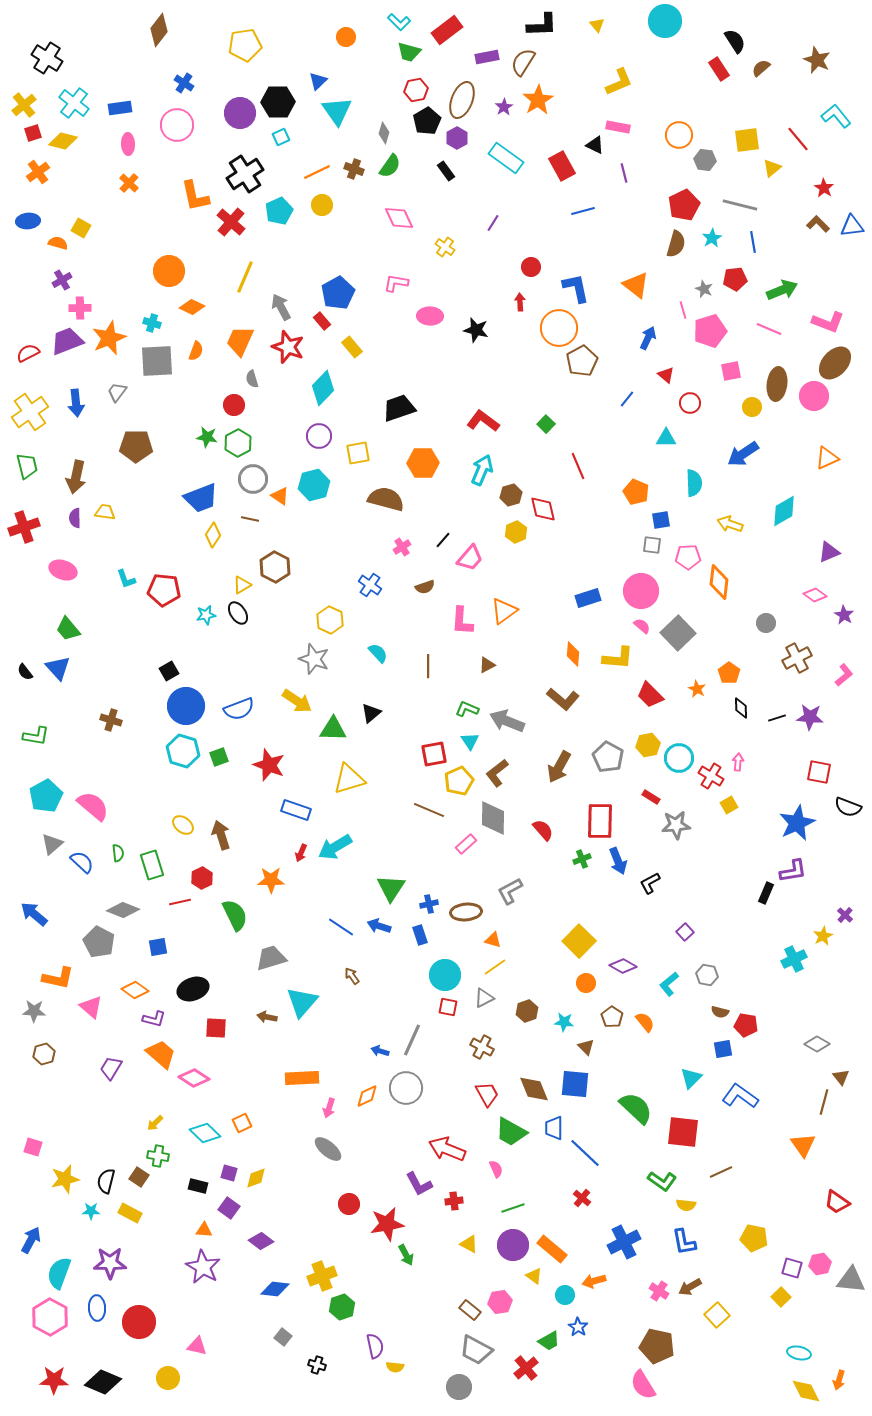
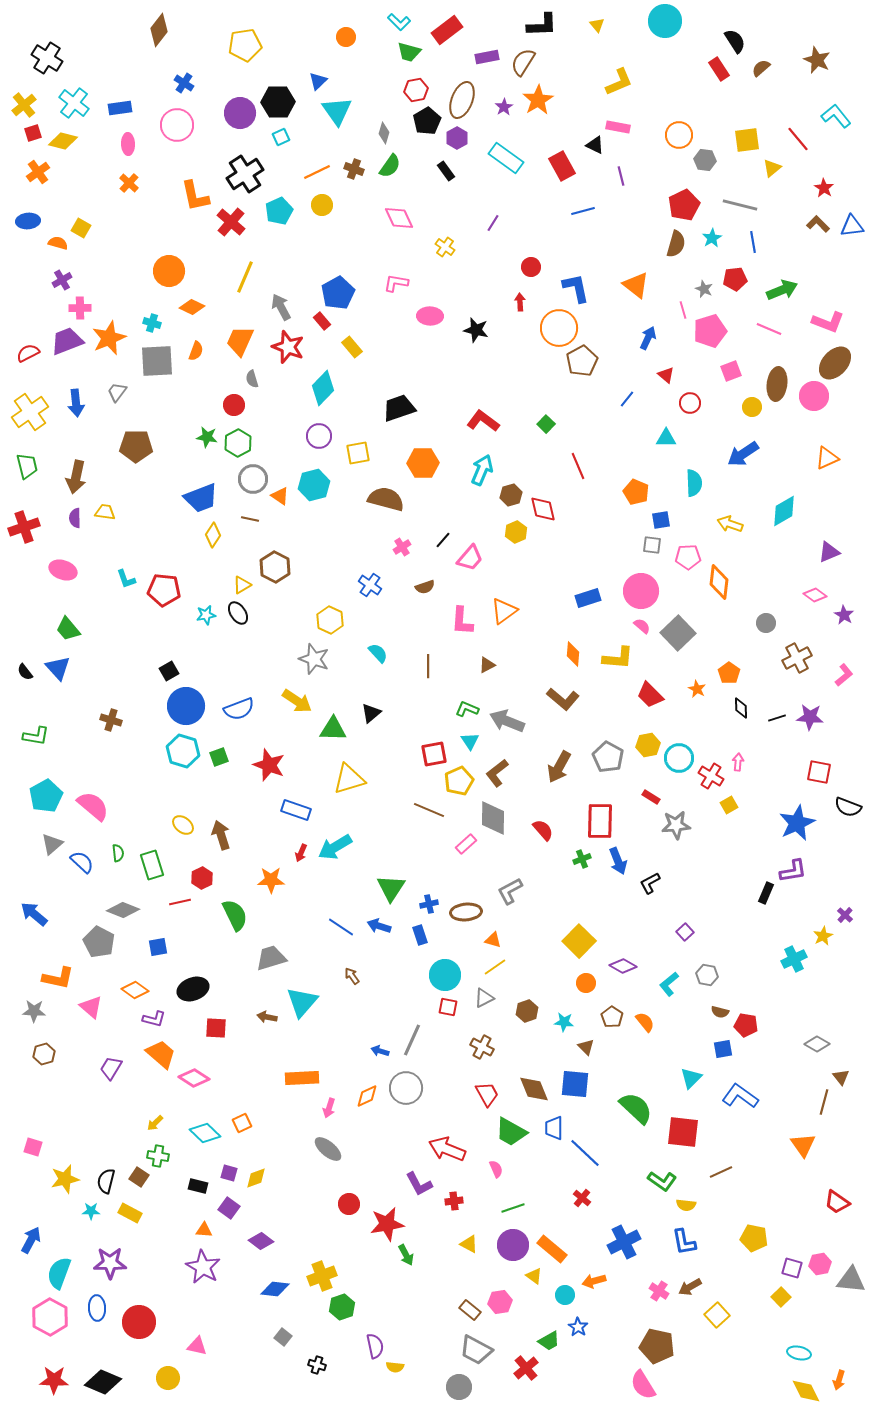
purple line at (624, 173): moved 3 px left, 3 px down
pink square at (731, 371): rotated 10 degrees counterclockwise
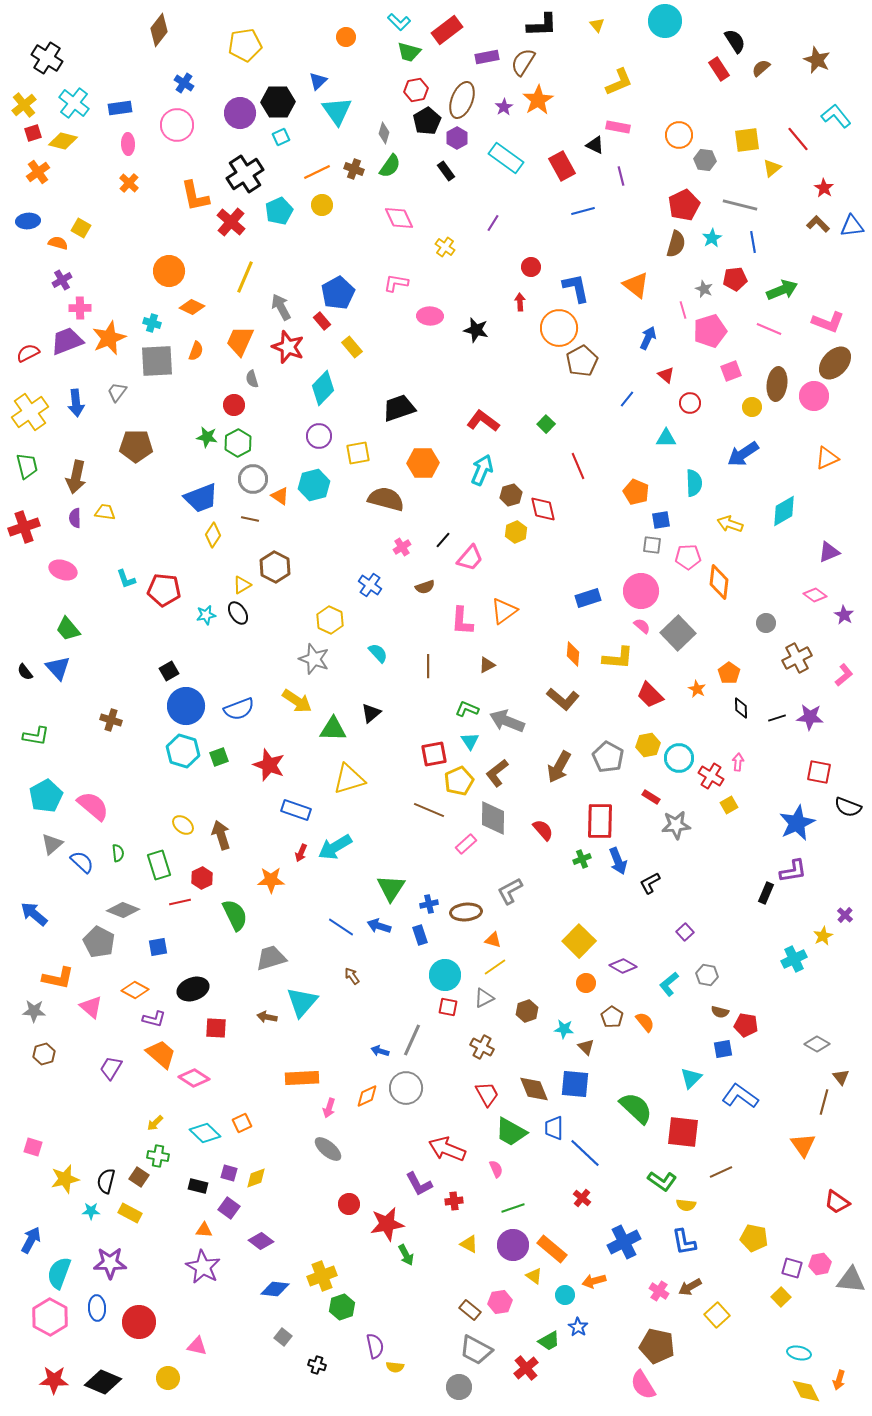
green rectangle at (152, 865): moved 7 px right
orange diamond at (135, 990): rotated 8 degrees counterclockwise
cyan star at (564, 1022): moved 7 px down
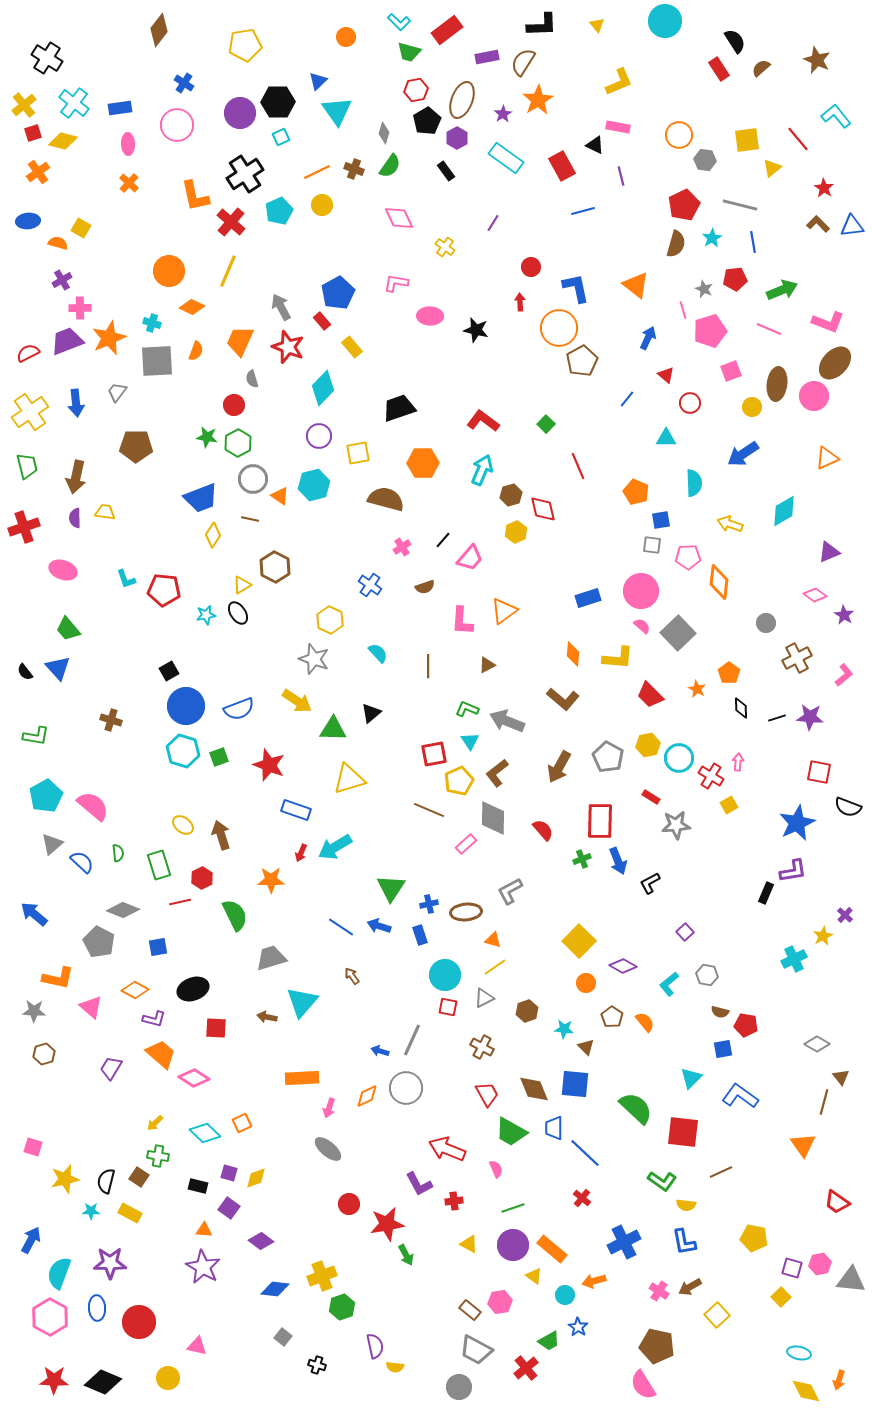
purple star at (504, 107): moved 1 px left, 7 px down
yellow line at (245, 277): moved 17 px left, 6 px up
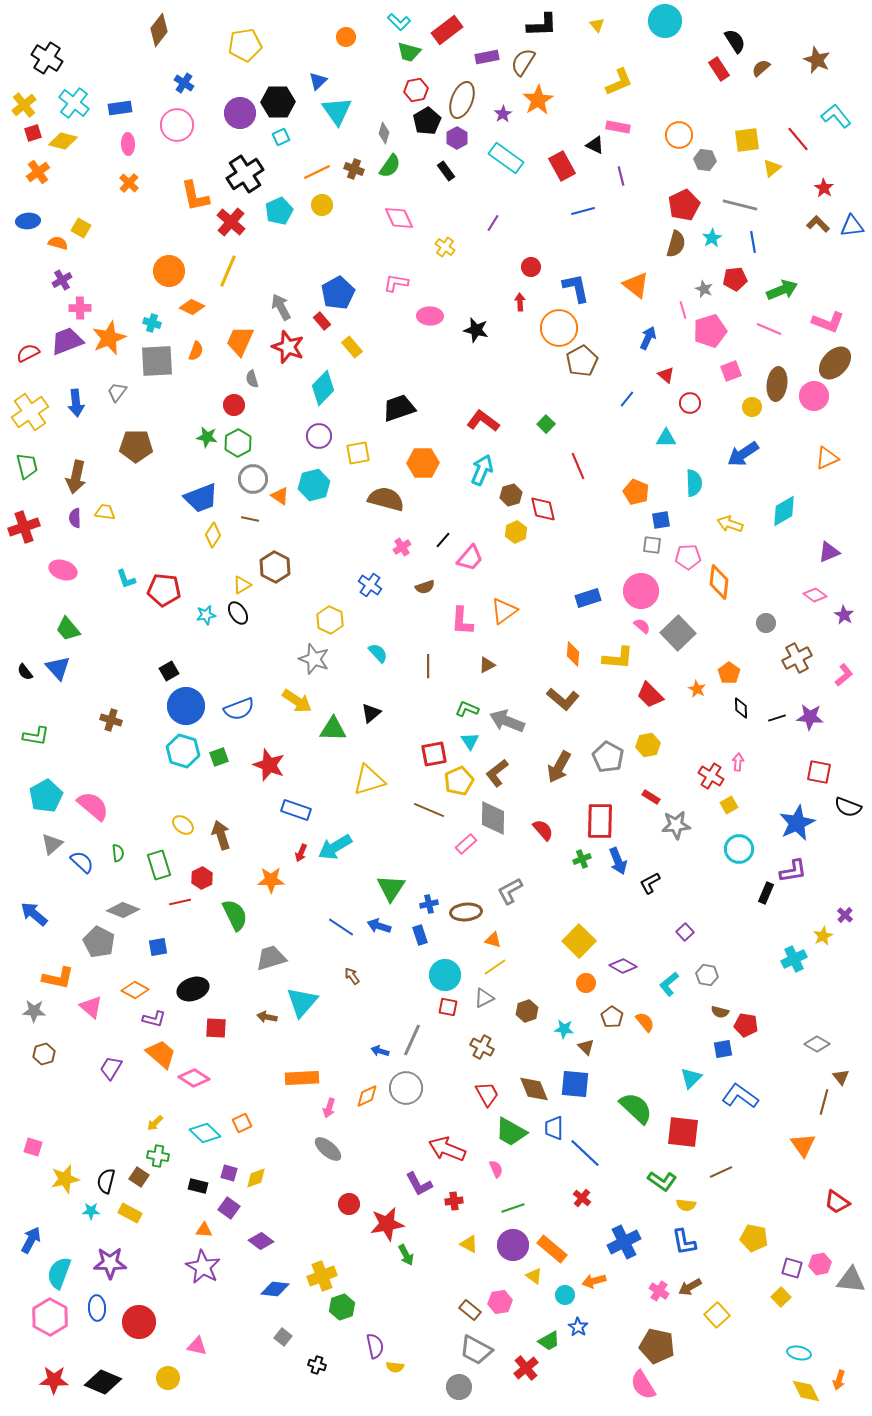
cyan circle at (679, 758): moved 60 px right, 91 px down
yellow triangle at (349, 779): moved 20 px right, 1 px down
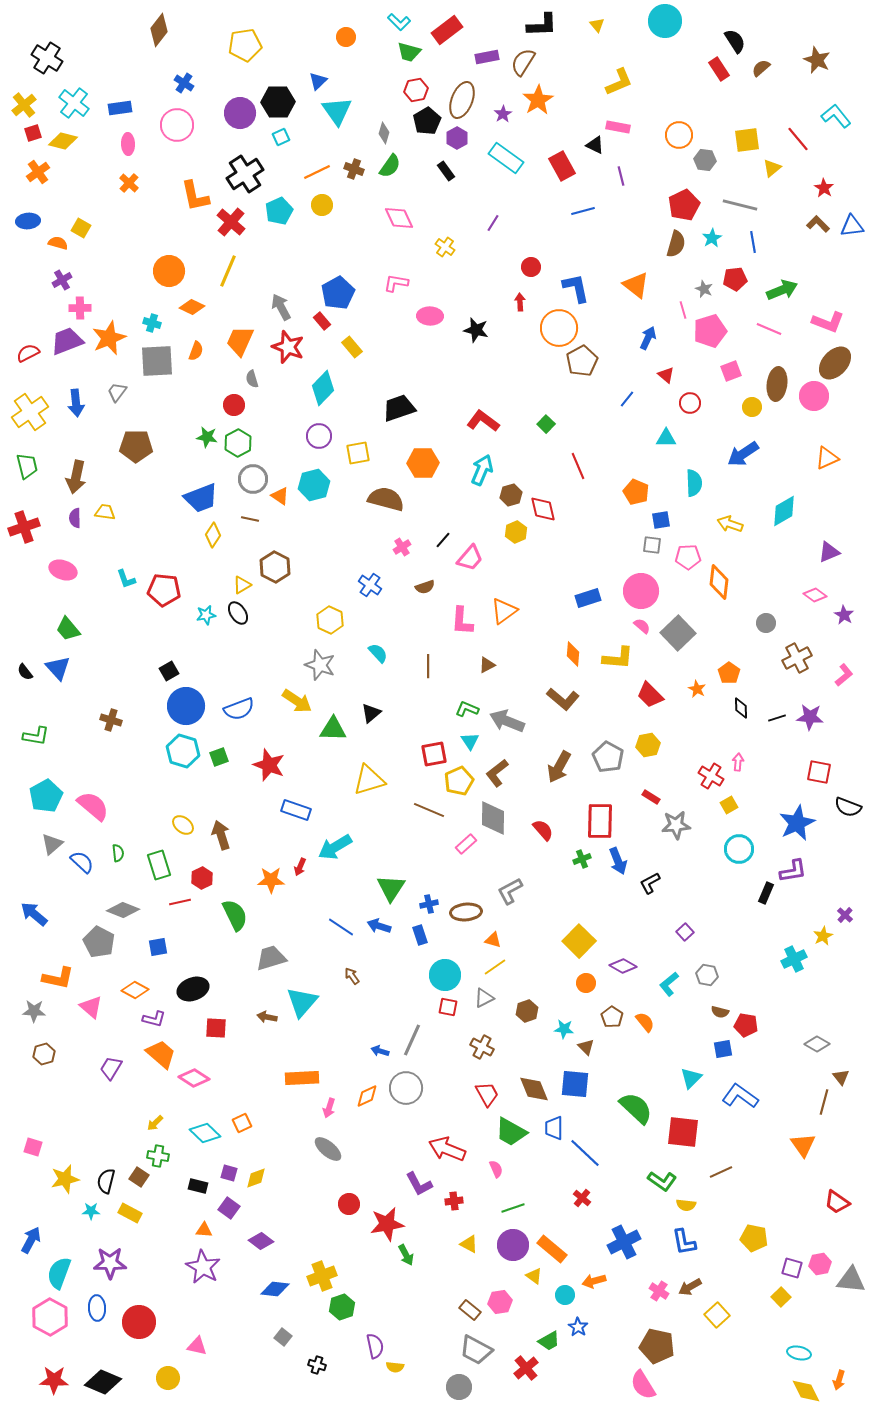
gray star at (314, 659): moved 6 px right, 6 px down
red arrow at (301, 853): moved 1 px left, 14 px down
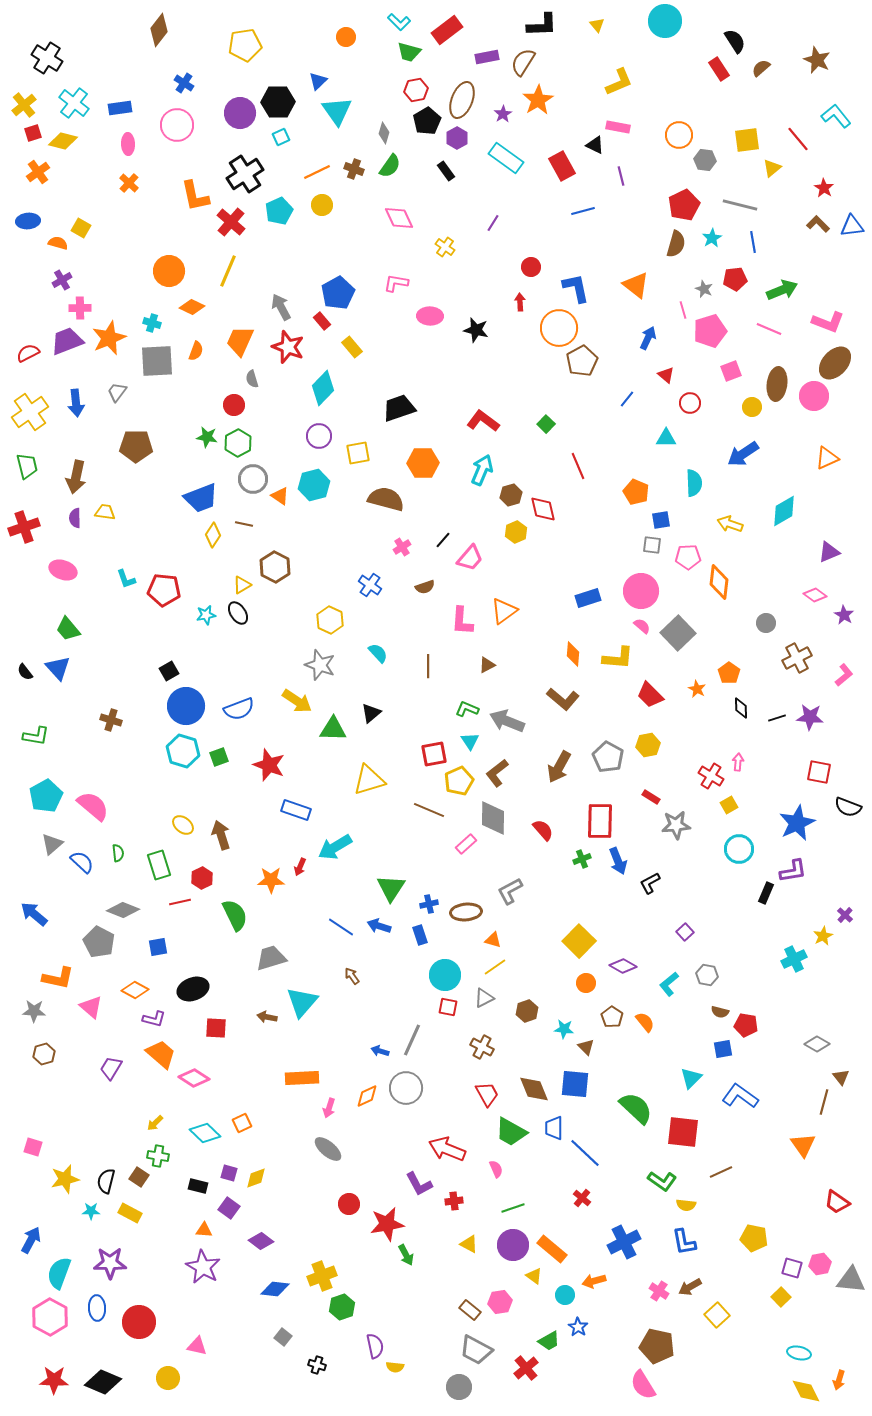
brown line at (250, 519): moved 6 px left, 5 px down
